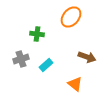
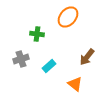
orange ellipse: moved 3 px left
brown arrow: rotated 108 degrees clockwise
cyan rectangle: moved 3 px right, 1 px down
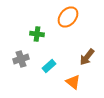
orange triangle: moved 2 px left, 2 px up
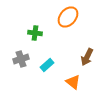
green cross: moved 2 px left, 1 px up
brown arrow: rotated 12 degrees counterclockwise
cyan rectangle: moved 2 px left, 1 px up
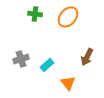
green cross: moved 19 px up
orange triangle: moved 5 px left, 1 px down; rotated 14 degrees clockwise
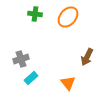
cyan rectangle: moved 16 px left, 13 px down
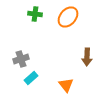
brown arrow: rotated 24 degrees counterclockwise
orange triangle: moved 2 px left, 2 px down
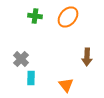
green cross: moved 2 px down
gray cross: rotated 28 degrees counterclockwise
cyan rectangle: rotated 48 degrees counterclockwise
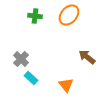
orange ellipse: moved 1 px right, 2 px up
brown arrow: rotated 126 degrees clockwise
cyan rectangle: rotated 48 degrees counterclockwise
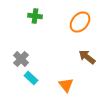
orange ellipse: moved 11 px right, 7 px down
